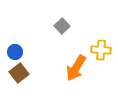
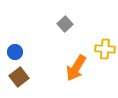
gray square: moved 3 px right, 2 px up
yellow cross: moved 4 px right, 1 px up
brown square: moved 4 px down
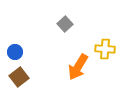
orange arrow: moved 2 px right, 1 px up
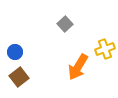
yellow cross: rotated 24 degrees counterclockwise
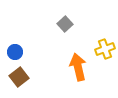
orange arrow: rotated 136 degrees clockwise
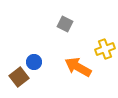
gray square: rotated 21 degrees counterclockwise
blue circle: moved 19 px right, 10 px down
orange arrow: rotated 48 degrees counterclockwise
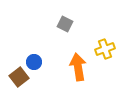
orange arrow: rotated 52 degrees clockwise
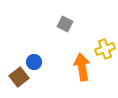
orange arrow: moved 4 px right
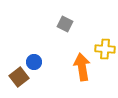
yellow cross: rotated 24 degrees clockwise
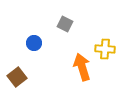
blue circle: moved 19 px up
orange arrow: rotated 8 degrees counterclockwise
brown square: moved 2 px left
